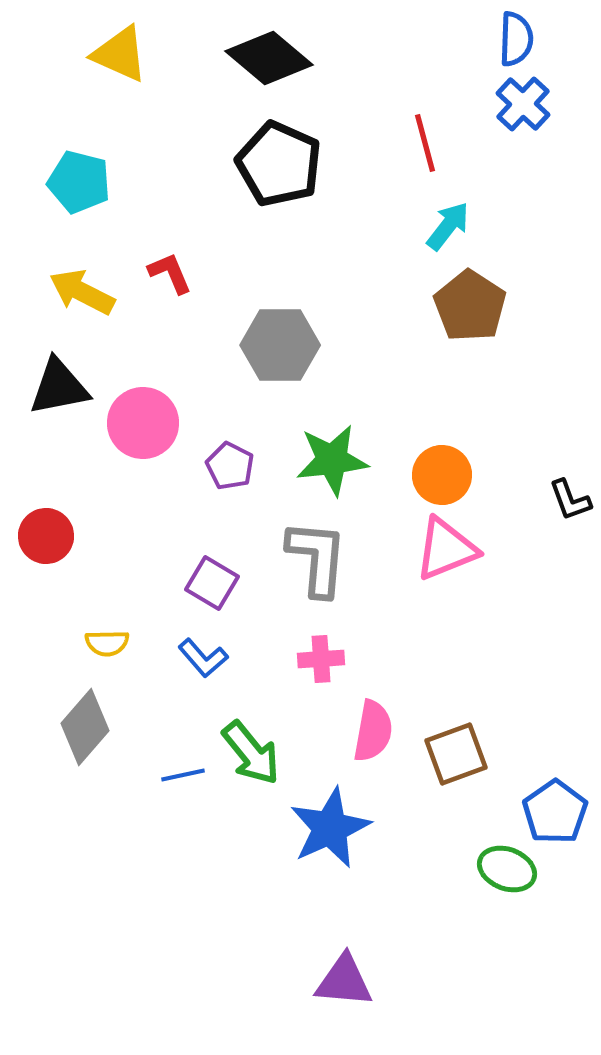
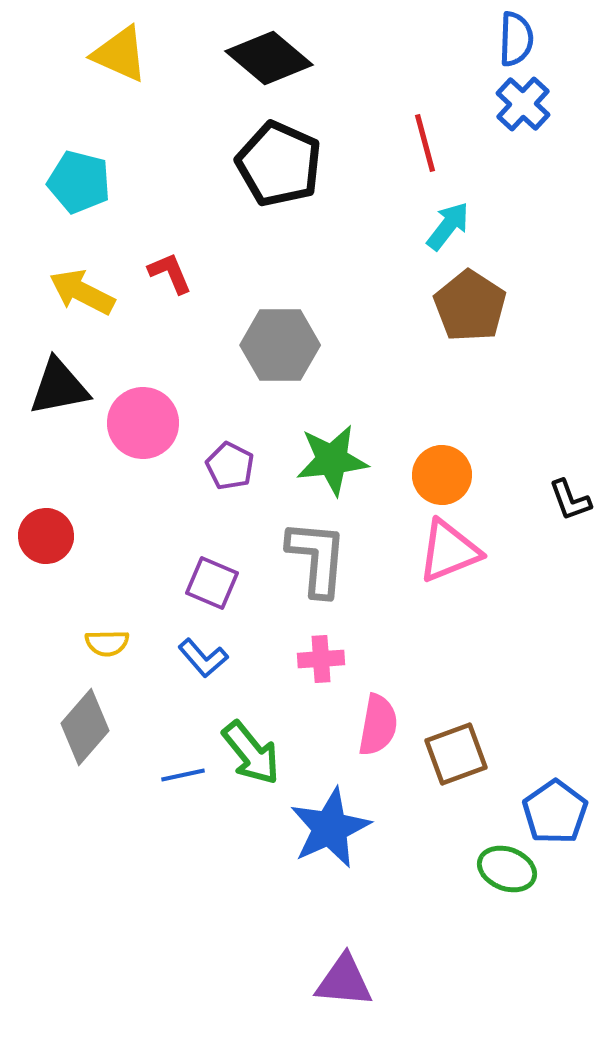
pink triangle: moved 3 px right, 2 px down
purple square: rotated 8 degrees counterclockwise
pink semicircle: moved 5 px right, 6 px up
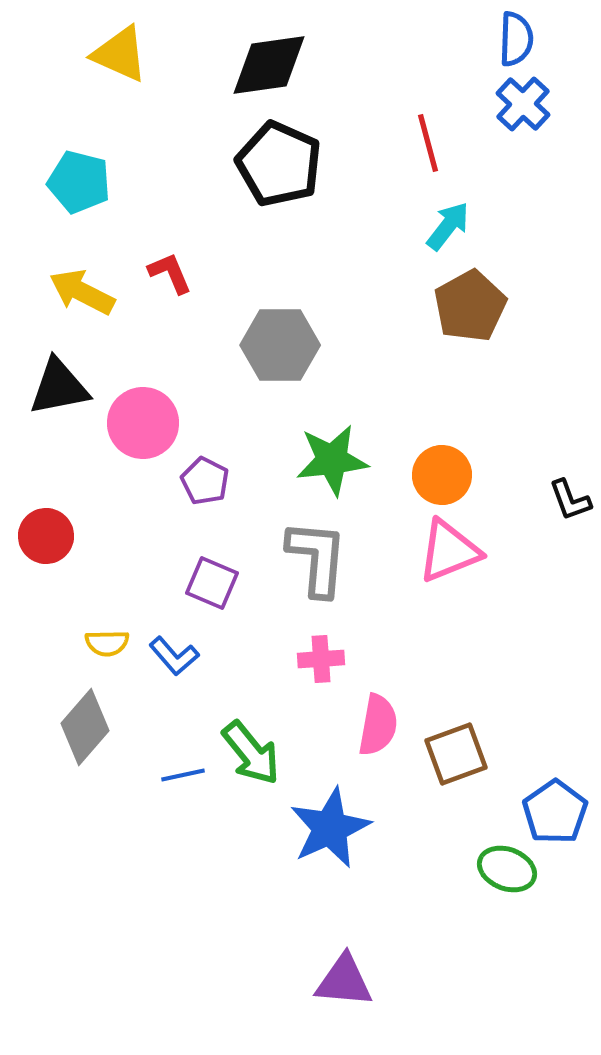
black diamond: moved 7 px down; rotated 48 degrees counterclockwise
red line: moved 3 px right
brown pentagon: rotated 10 degrees clockwise
purple pentagon: moved 25 px left, 15 px down
blue L-shape: moved 29 px left, 2 px up
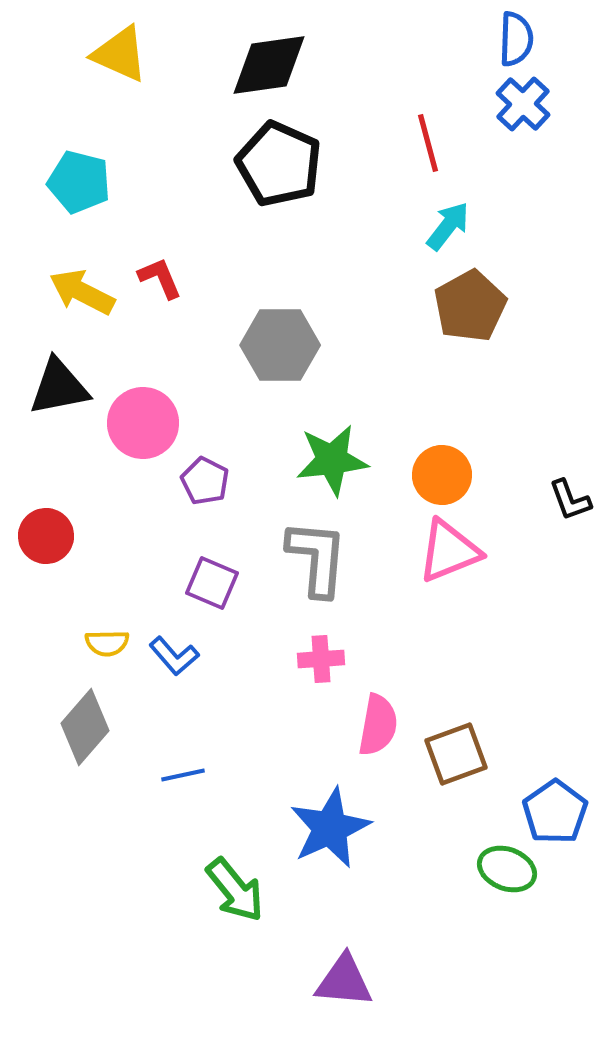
red L-shape: moved 10 px left, 5 px down
green arrow: moved 16 px left, 137 px down
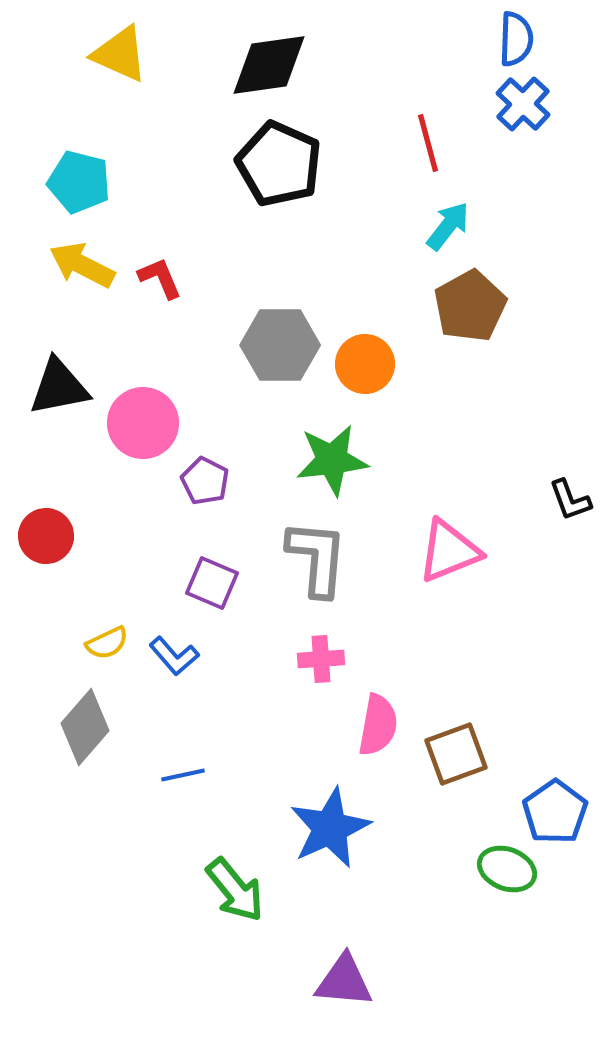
yellow arrow: moved 27 px up
orange circle: moved 77 px left, 111 px up
yellow semicircle: rotated 24 degrees counterclockwise
